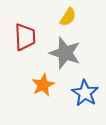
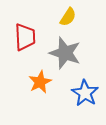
orange star: moved 3 px left, 3 px up
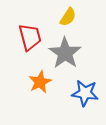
red trapezoid: moved 5 px right; rotated 12 degrees counterclockwise
gray star: rotated 16 degrees clockwise
blue star: rotated 24 degrees counterclockwise
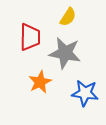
red trapezoid: rotated 16 degrees clockwise
gray star: rotated 24 degrees counterclockwise
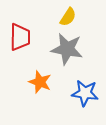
red trapezoid: moved 10 px left
gray star: moved 2 px right, 4 px up
orange star: rotated 25 degrees counterclockwise
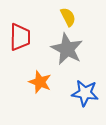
yellow semicircle: rotated 60 degrees counterclockwise
gray star: rotated 16 degrees clockwise
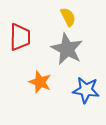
blue star: moved 1 px right, 3 px up
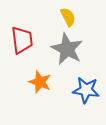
red trapezoid: moved 2 px right, 3 px down; rotated 8 degrees counterclockwise
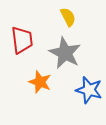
gray star: moved 2 px left, 4 px down
blue star: moved 3 px right; rotated 8 degrees clockwise
